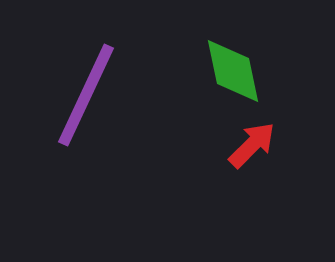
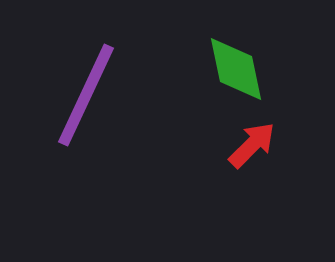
green diamond: moved 3 px right, 2 px up
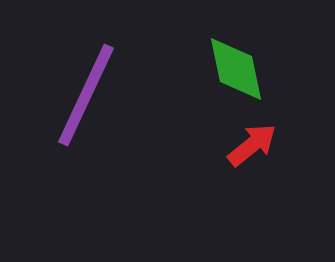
red arrow: rotated 6 degrees clockwise
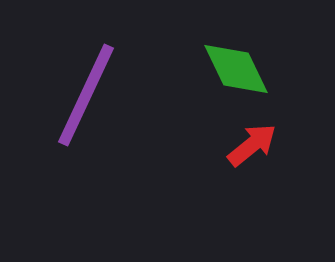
green diamond: rotated 14 degrees counterclockwise
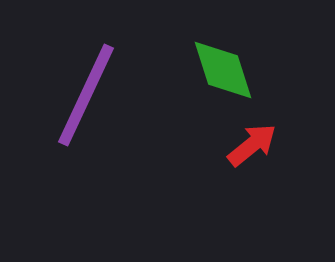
green diamond: moved 13 px left, 1 px down; rotated 8 degrees clockwise
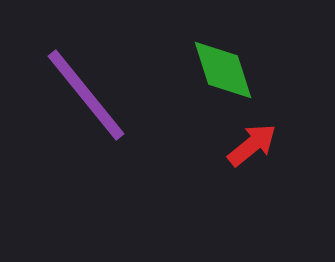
purple line: rotated 64 degrees counterclockwise
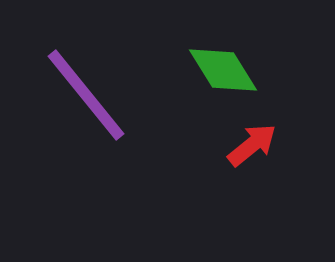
green diamond: rotated 14 degrees counterclockwise
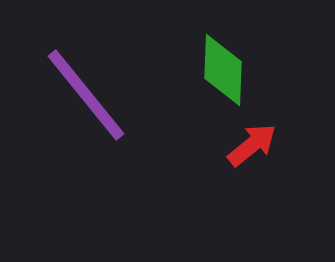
green diamond: rotated 34 degrees clockwise
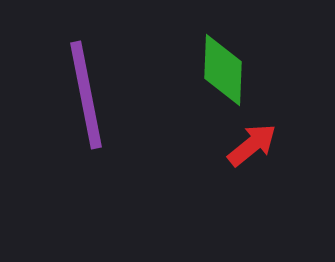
purple line: rotated 28 degrees clockwise
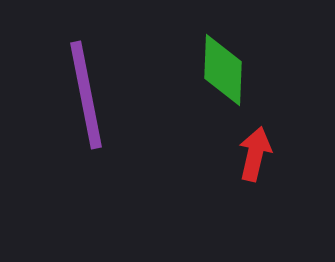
red arrow: moved 3 px right, 9 px down; rotated 38 degrees counterclockwise
